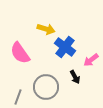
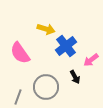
blue cross: moved 1 px right, 1 px up; rotated 15 degrees clockwise
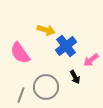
yellow arrow: moved 1 px down
gray line: moved 3 px right, 2 px up
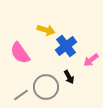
black arrow: moved 6 px left
gray line: rotated 35 degrees clockwise
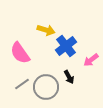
gray line: moved 1 px right, 11 px up
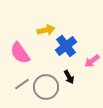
yellow arrow: rotated 30 degrees counterclockwise
pink arrow: moved 1 px right, 1 px down
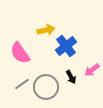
pink arrow: moved 9 px down
black arrow: moved 2 px right
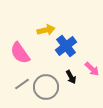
pink arrow: moved 1 px up; rotated 98 degrees counterclockwise
